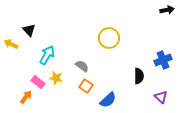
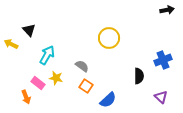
pink rectangle: moved 1 px down
orange arrow: rotated 120 degrees clockwise
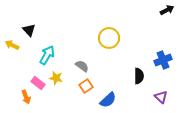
black arrow: rotated 16 degrees counterclockwise
yellow arrow: moved 1 px right, 1 px down
orange square: rotated 24 degrees clockwise
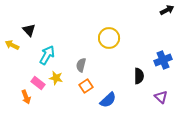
gray semicircle: moved 1 px left, 1 px up; rotated 112 degrees counterclockwise
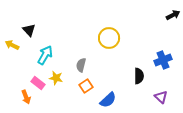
black arrow: moved 6 px right, 5 px down
cyan arrow: moved 2 px left
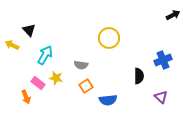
gray semicircle: rotated 96 degrees counterclockwise
blue semicircle: rotated 36 degrees clockwise
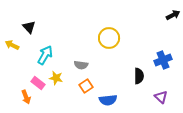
black triangle: moved 3 px up
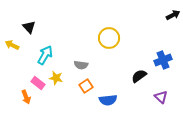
black semicircle: rotated 126 degrees counterclockwise
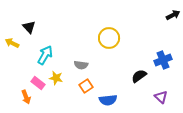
yellow arrow: moved 2 px up
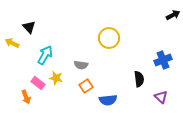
black semicircle: moved 3 px down; rotated 119 degrees clockwise
